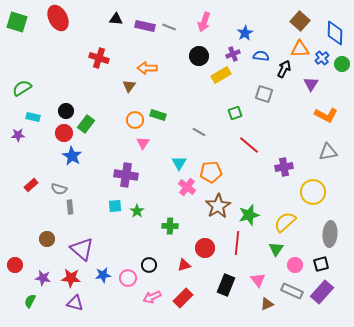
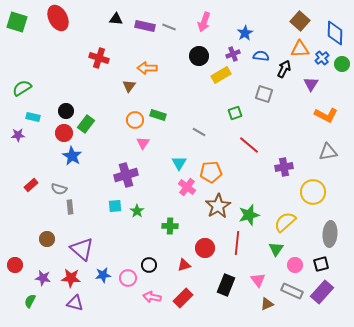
purple cross at (126, 175): rotated 25 degrees counterclockwise
pink arrow at (152, 297): rotated 36 degrees clockwise
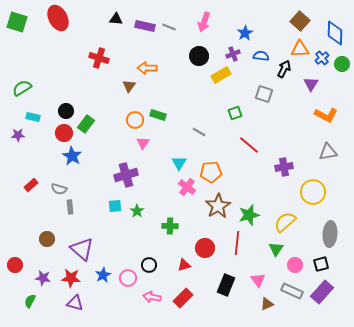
blue star at (103, 275): rotated 21 degrees counterclockwise
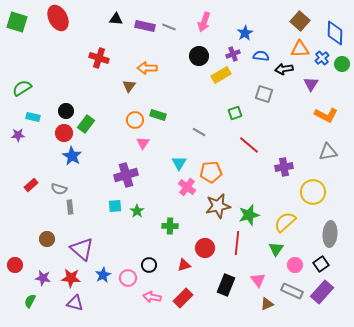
black arrow at (284, 69): rotated 126 degrees counterclockwise
brown star at (218, 206): rotated 20 degrees clockwise
black square at (321, 264): rotated 21 degrees counterclockwise
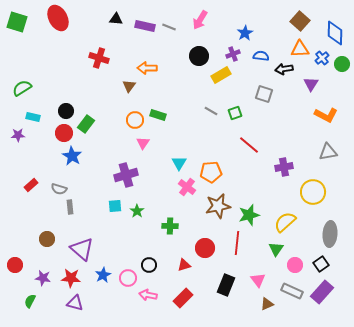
pink arrow at (204, 22): moved 4 px left, 2 px up; rotated 12 degrees clockwise
gray line at (199, 132): moved 12 px right, 21 px up
pink arrow at (152, 297): moved 4 px left, 2 px up
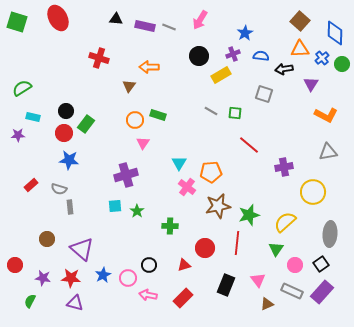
orange arrow at (147, 68): moved 2 px right, 1 px up
green square at (235, 113): rotated 24 degrees clockwise
blue star at (72, 156): moved 3 px left, 4 px down; rotated 24 degrees counterclockwise
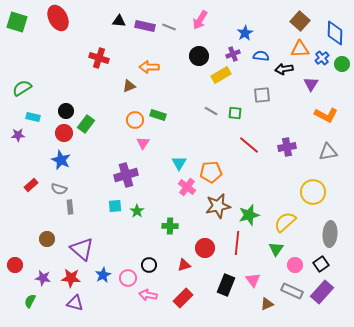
black triangle at (116, 19): moved 3 px right, 2 px down
brown triangle at (129, 86): rotated 32 degrees clockwise
gray square at (264, 94): moved 2 px left, 1 px down; rotated 24 degrees counterclockwise
blue star at (69, 160): moved 8 px left; rotated 18 degrees clockwise
purple cross at (284, 167): moved 3 px right, 20 px up
pink triangle at (258, 280): moved 5 px left
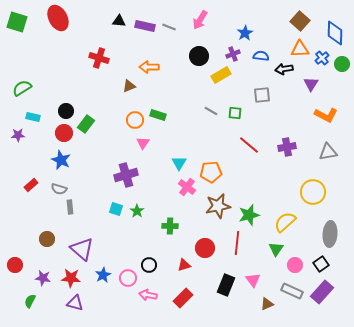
cyan square at (115, 206): moved 1 px right, 3 px down; rotated 24 degrees clockwise
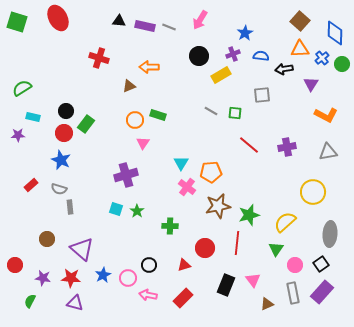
cyan triangle at (179, 163): moved 2 px right
gray rectangle at (292, 291): moved 1 px right, 2 px down; rotated 55 degrees clockwise
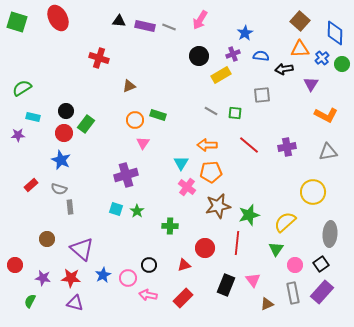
orange arrow at (149, 67): moved 58 px right, 78 px down
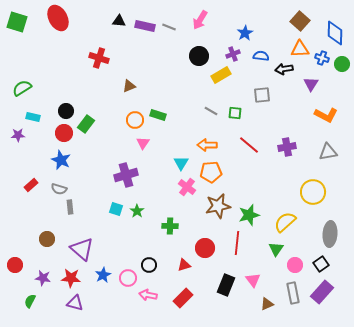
blue cross at (322, 58): rotated 32 degrees counterclockwise
